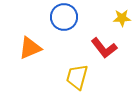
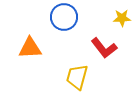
orange triangle: rotated 20 degrees clockwise
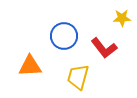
blue circle: moved 19 px down
orange triangle: moved 18 px down
yellow trapezoid: moved 1 px right
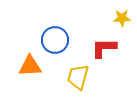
blue circle: moved 9 px left, 4 px down
red L-shape: rotated 128 degrees clockwise
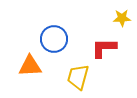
blue circle: moved 1 px left, 1 px up
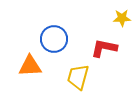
red L-shape: rotated 12 degrees clockwise
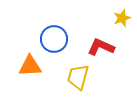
yellow star: rotated 18 degrees counterclockwise
red L-shape: moved 3 px left, 1 px up; rotated 12 degrees clockwise
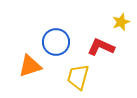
yellow star: moved 1 px left, 4 px down
blue circle: moved 2 px right, 3 px down
orange triangle: rotated 15 degrees counterclockwise
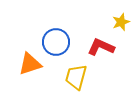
orange triangle: moved 2 px up
yellow trapezoid: moved 2 px left
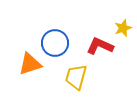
yellow star: moved 2 px right, 6 px down
blue circle: moved 1 px left, 1 px down
red L-shape: moved 1 px left, 1 px up
